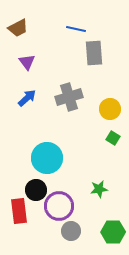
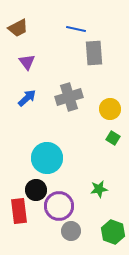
green hexagon: rotated 20 degrees clockwise
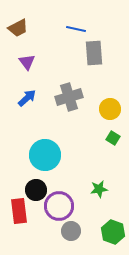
cyan circle: moved 2 px left, 3 px up
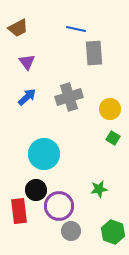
blue arrow: moved 1 px up
cyan circle: moved 1 px left, 1 px up
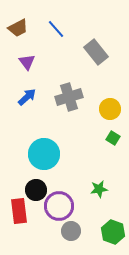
blue line: moved 20 px left; rotated 36 degrees clockwise
gray rectangle: moved 2 px right, 1 px up; rotated 35 degrees counterclockwise
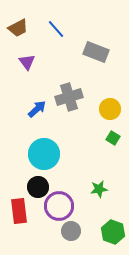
gray rectangle: rotated 30 degrees counterclockwise
blue arrow: moved 10 px right, 12 px down
black circle: moved 2 px right, 3 px up
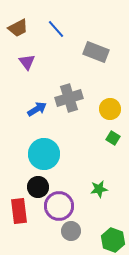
gray cross: moved 1 px down
blue arrow: rotated 12 degrees clockwise
green hexagon: moved 8 px down
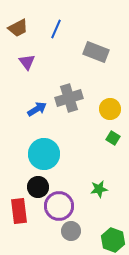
blue line: rotated 66 degrees clockwise
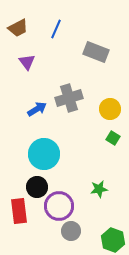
black circle: moved 1 px left
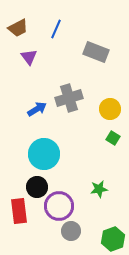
purple triangle: moved 2 px right, 5 px up
green hexagon: moved 1 px up; rotated 20 degrees clockwise
